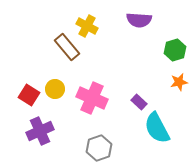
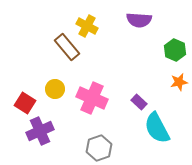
green hexagon: rotated 20 degrees counterclockwise
red square: moved 4 px left, 8 px down
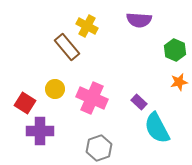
purple cross: rotated 24 degrees clockwise
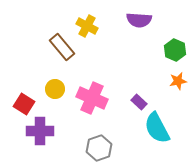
brown rectangle: moved 5 px left
orange star: moved 1 px left, 1 px up
red square: moved 1 px left, 1 px down
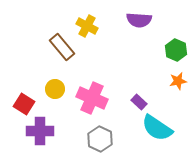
green hexagon: moved 1 px right
cyan semicircle: rotated 28 degrees counterclockwise
gray hexagon: moved 1 px right, 9 px up; rotated 15 degrees counterclockwise
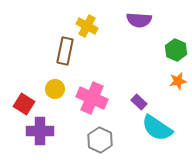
brown rectangle: moved 3 px right, 4 px down; rotated 52 degrees clockwise
gray hexagon: moved 1 px down
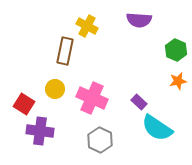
purple cross: rotated 8 degrees clockwise
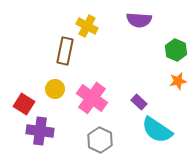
pink cross: rotated 12 degrees clockwise
cyan semicircle: moved 2 px down
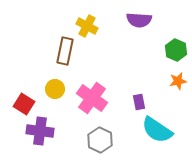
purple rectangle: rotated 35 degrees clockwise
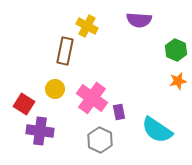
purple rectangle: moved 20 px left, 10 px down
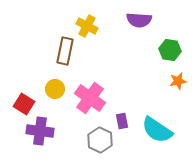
green hexagon: moved 6 px left; rotated 15 degrees counterclockwise
pink cross: moved 2 px left
purple rectangle: moved 3 px right, 9 px down
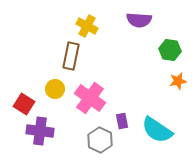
brown rectangle: moved 6 px right, 5 px down
